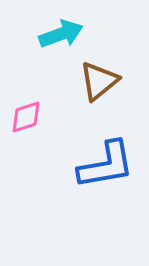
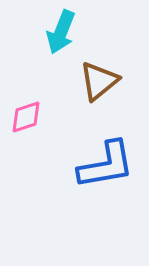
cyan arrow: moved 2 px up; rotated 132 degrees clockwise
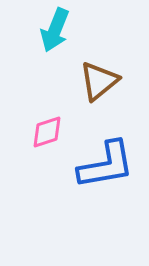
cyan arrow: moved 6 px left, 2 px up
pink diamond: moved 21 px right, 15 px down
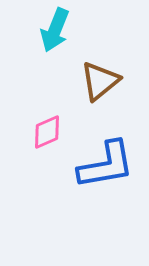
brown triangle: moved 1 px right
pink diamond: rotated 6 degrees counterclockwise
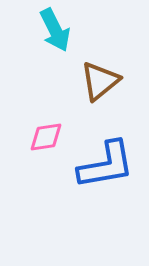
cyan arrow: rotated 48 degrees counterclockwise
pink diamond: moved 1 px left, 5 px down; rotated 15 degrees clockwise
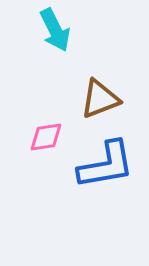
brown triangle: moved 18 px down; rotated 18 degrees clockwise
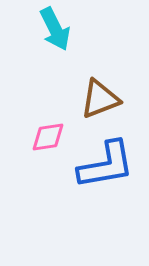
cyan arrow: moved 1 px up
pink diamond: moved 2 px right
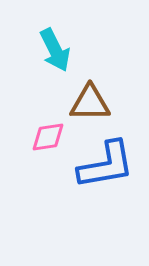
cyan arrow: moved 21 px down
brown triangle: moved 10 px left, 4 px down; rotated 21 degrees clockwise
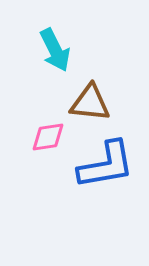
brown triangle: rotated 6 degrees clockwise
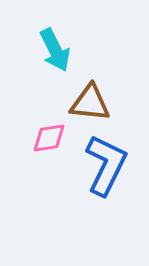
pink diamond: moved 1 px right, 1 px down
blue L-shape: rotated 54 degrees counterclockwise
